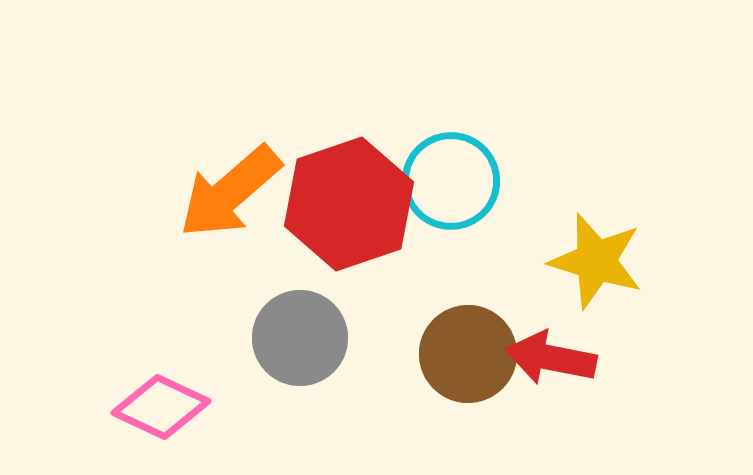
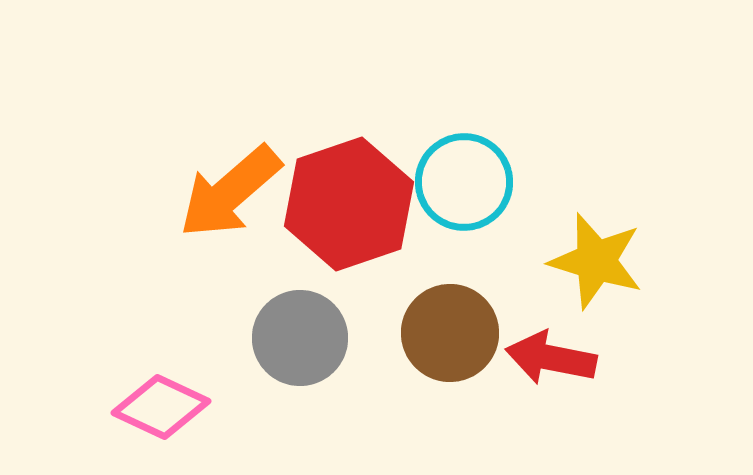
cyan circle: moved 13 px right, 1 px down
brown circle: moved 18 px left, 21 px up
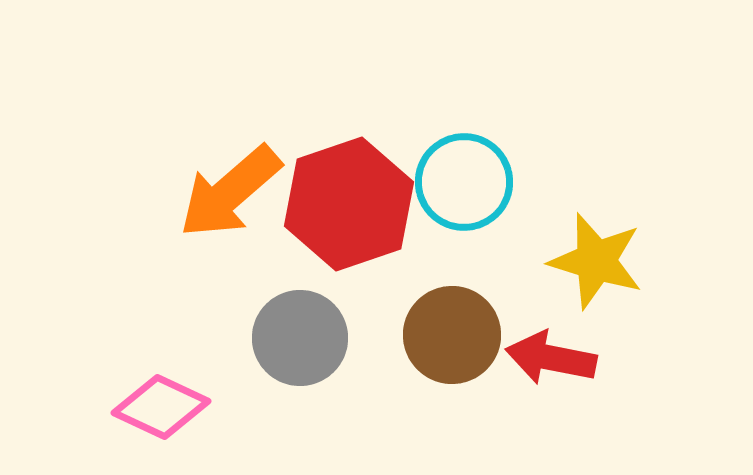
brown circle: moved 2 px right, 2 px down
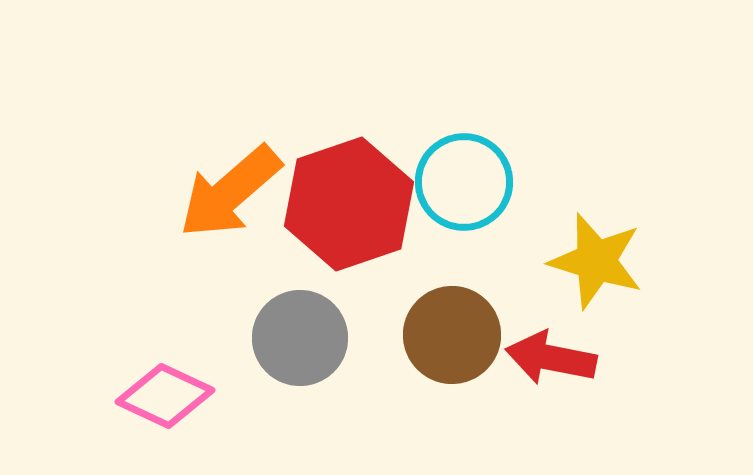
pink diamond: moved 4 px right, 11 px up
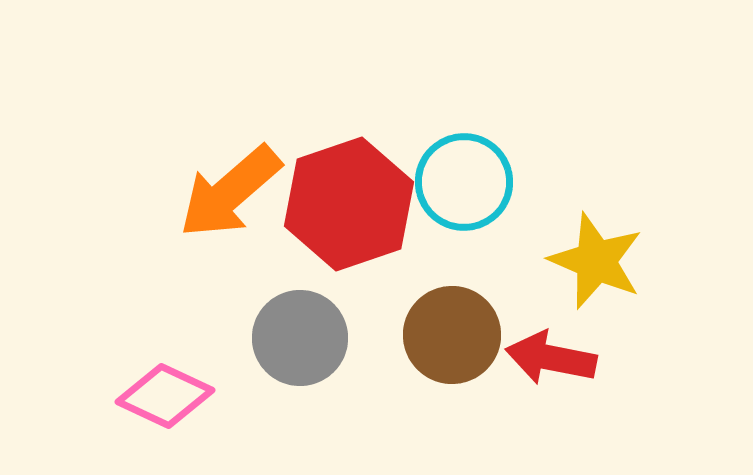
yellow star: rotated 6 degrees clockwise
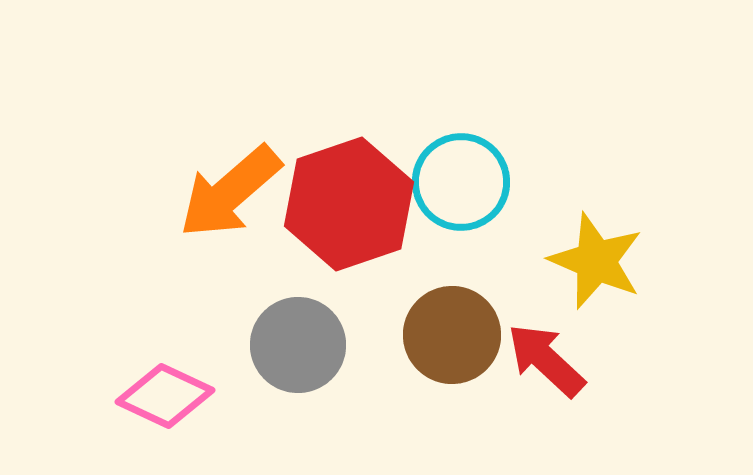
cyan circle: moved 3 px left
gray circle: moved 2 px left, 7 px down
red arrow: moved 5 px left, 2 px down; rotated 32 degrees clockwise
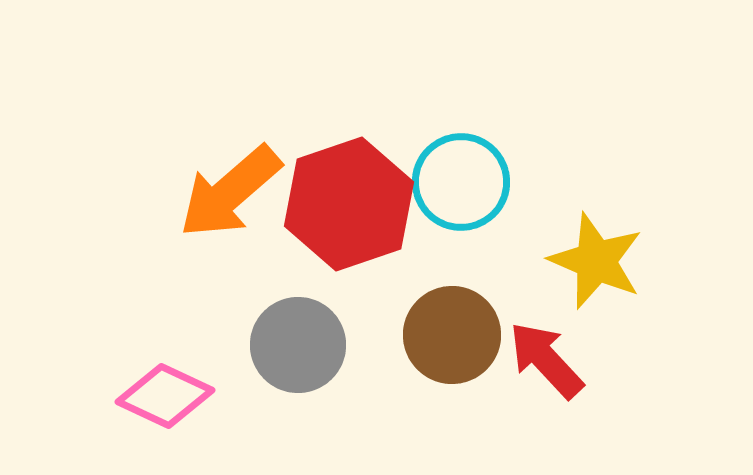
red arrow: rotated 4 degrees clockwise
